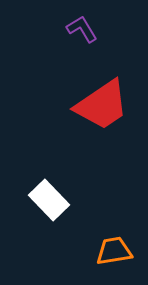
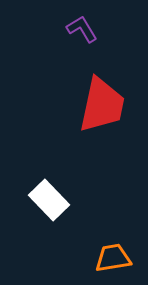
red trapezoid: rotated 44 degrees counterclockwise
orange trapezoid: moved 1 px left, 7 px down
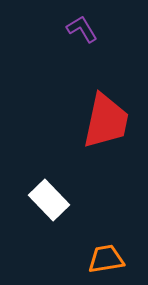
red trapezoid: moved 4 px right, 16 px down
orange trapezoid: moved 7 px left, 1 px down
